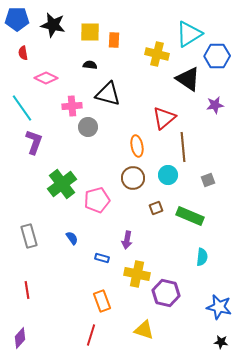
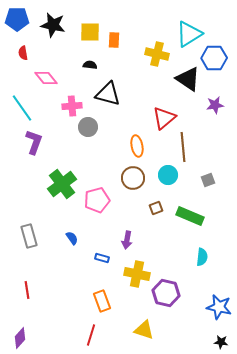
blue hexagon at (217, 56): moved 3 px left, 2 px down
pink diamond at (46, 78): rotated 25 degrees clockwise
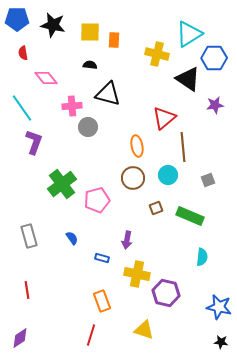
purple diamond at (20, 338): rotated 15 degrees clockwise
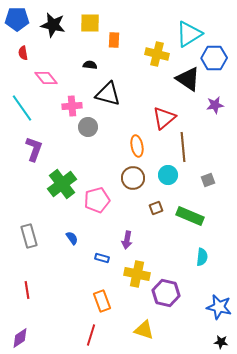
yellow square at (90, 32): moved 9 px up
purple L-shape at (34, 142): moved 7 px down
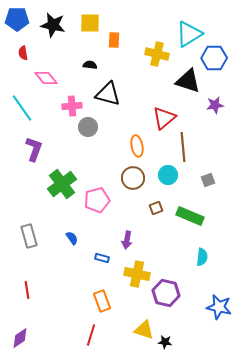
black triangle at (188, 79): moved 2 px down; rotated 16 degrees counterclockwise
black star at (221, 342): moved 56 px left
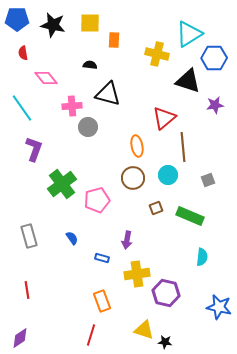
yellow cross at (137, 274): rotated 20 degrees counterclockwise
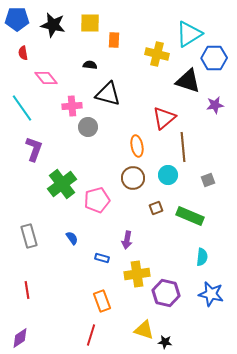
blue star at (219, 307): moved 8 px left, 13 px up
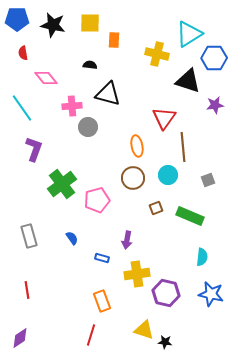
red triangle at (164, 118): rotated 15 degrees counterclockwise
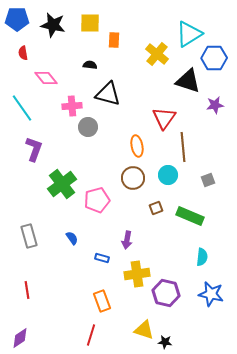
yellow cross at (157, 54): rotated 25 degrees clockwise
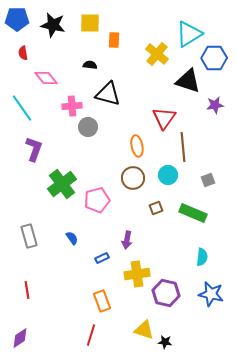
green rectangle at (190, 216): moved 3 px right, 3 px up
blue rectangle at (102, 258): rotated 40 degrees counterclockwise
